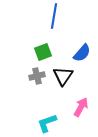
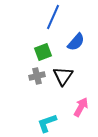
blue line: moved 1 px left, 1 px down; rotated 15 degrees clockwise
blue semicircle: moved 6 px left, 11 px up
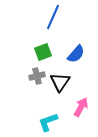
blue semicircle: moved 12 px down
black triangle: moved 3 px left, 6 px down
cyan L-shape: moved 1 px right, 1 px up
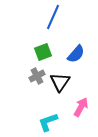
gray cross: rotated 14 degrees counterclockwise
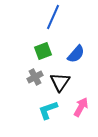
green square: moved 1 px up
gray cross: moved 2 px left, 1 px down
cyan L-shape: moved 12 px up
